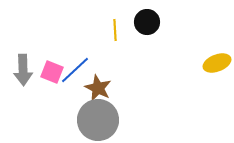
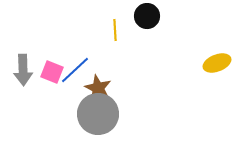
black circle: moved 6 px up
gray circle: moved 6 px up
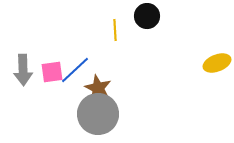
pink square: rotated 30 degrees counterclockwise
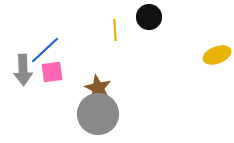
black circle: moved 2 px right, 1 px down
yellow ellipse: moved 8 px up
blue line: moved 30 px left, 20 px up
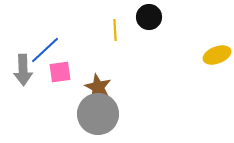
pink square: moved 8 px right
brown star: moved 1 px up
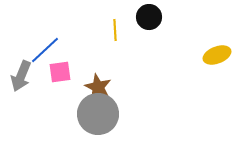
gray arrow: moved 2 px left, 6 px down; rotated 24 degrees clockwise
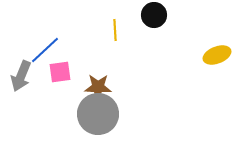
black circle: moved 5 px right, 2 px up
brown star: rotated 24 degrees counterclockwise
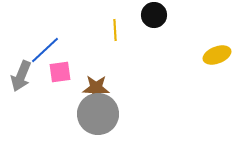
brown star: moved 2 px left, 1 px down
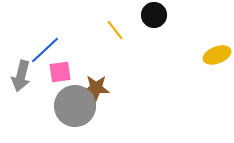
yellow line: rotated 35 degrees counterclockwise
gray arrow: rotated 8 degrees counterclockwise
gray circle: moved 23 px left, 8 px up
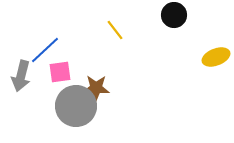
black circle: moved 20 px right
yellow ellipse: moved 1 px left, 2 px down
gray circle: moved 1 px right
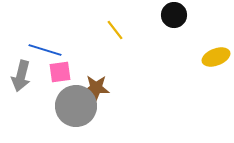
blue line: rotated 60 degrees clockwise
